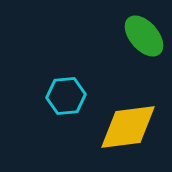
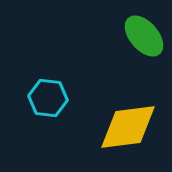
cyan hexagon: moved 18 px left, 2 px down; rotated 12 degrees clockwise
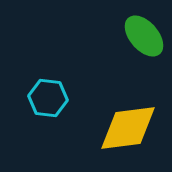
yellow diamond: moved 1 px down
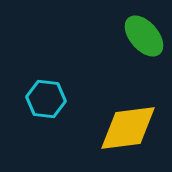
cyan hexagon: moved 2 px left, 1 px down
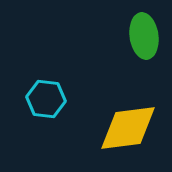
green ellipse: rotated 33 degrees clockwise
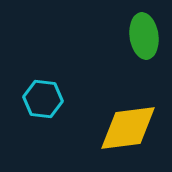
cyan hexagon: moved 3 px left
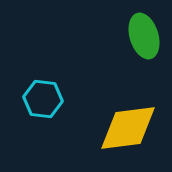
green ellipse: rotated 9 degrees counterclockwise
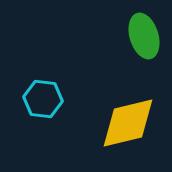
yellow diamond: moved 5 px up; rotated 6 degrees counterclockwise
